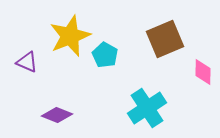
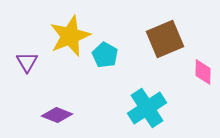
purple triangle: rotated 35 degrees clockwise
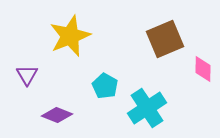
cyan pentagon: moved 31 px down
purple triangle: moved 13 px down
pink diamond: moved 3 px up
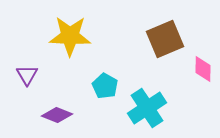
yellow star: rotated 24 degrees clockwise
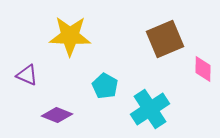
purple triangle: rotated 35 degrees counterclockwise
cyan cross: moved 3 px right, 1 px down
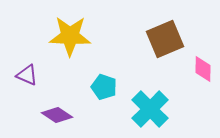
cyan pentagon: moved 1 px left, 1 px down; rotated 10 degrees counterclockwise
cyan cross: rotated 12 degrees counterclockwise
purple diamond: rotated 12 degrees clockwise
